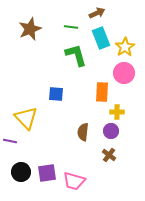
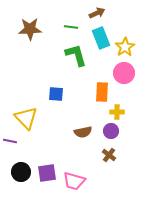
brown star: rotated 20 degrees clockwise
brown semicircle: rotated 108 degrees counterclockwise
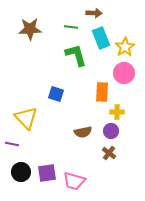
brown arrow: moved 3 px left; rotated 28 degrees clockwise
blue square: rotated 14 degrees clockwise
purple line: moved 2 px right, 3 px down
brown cross: moved 2 px up
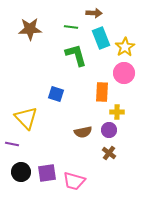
purple circle: moved 2 px left, 1 px up
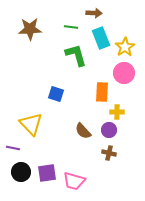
yellow triangle: moved 5 px right, 6 px down
brown semicircle: moved 1 px up; rotated 60 degrees clockwise
purple line: moved 1 px right, 4 px down
brown cross: rotated 24 degrees counterclockwise
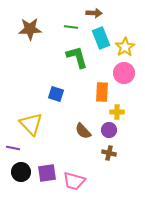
green L-shape: moved 1 px right, 2 px down
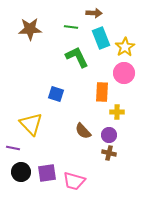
green L-shape: rotated 10 degrees counterclockwise
purple circle: moved 5 px down
